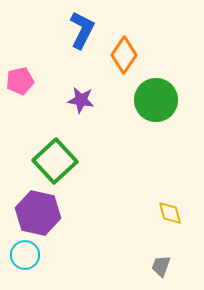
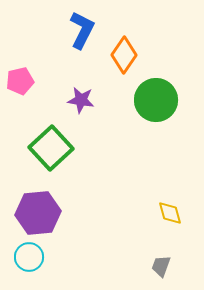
green square: moved 4 px left, 13 px up
purple hexagon: rotated 18 degrees counterclockwise
cyan circle: moved 4 px right, 2 px down
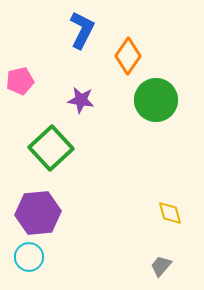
orange diamond: moved 4 px right, 1 px down
gray trapezoid: rotated 20 degrees clockwise
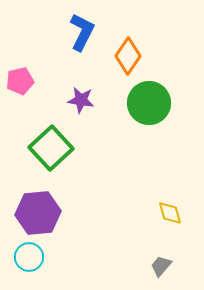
blue L-shape: moved 2 px down
green circle: moved 7 px left, 3 px down
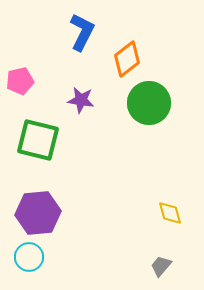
orange diamond: moved 1 px left, 3 px down; rotated 18 degrees clockwise
green square: moved 13 px left, 8 px up; rotated 33 degrees counterclockwise
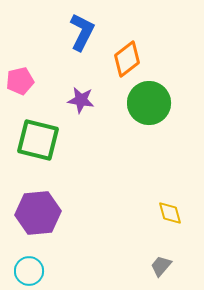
cyan circle: moved 14 px down
